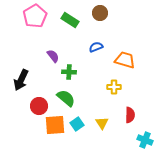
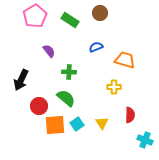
purple semicircle: moved 4 px left, 5 px up
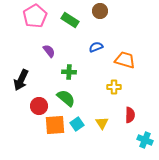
brown circle: moved 2 px up
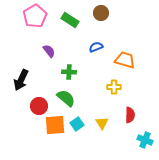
brown circle: moved 1 px right, 2 px down
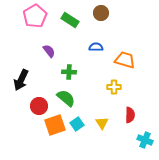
blue semicircle: rotated 24 degrees clockwise
orange square: rotated 15 degrees counterclockwise
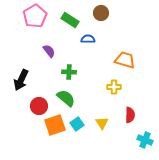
blue semicircle: moved 8 px left, 8 px up
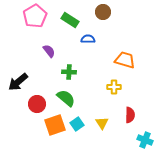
brown circle: moved 2 px right, 1 px up
black arrow: moved 3 px left, 2 px down; rotated 25 degrees clockwise
red circle: moved 2 px left, 2 px up
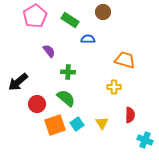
green cross: moved 1 px left
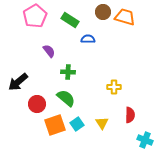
orange trapezoid: moved 43 px up
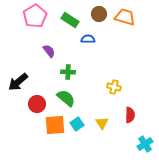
brown circle: moved 4 px left, 2 px down
yellow cross: rotated 16 degrees clockwise
orange square: rotated 15 degrees clockwise
cyan cross: moved 4 px down; rotated 35 degrees clockwise
